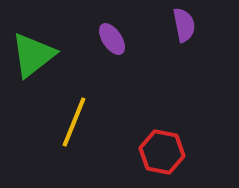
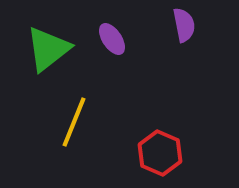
green triangle: moved 15 px right, 6 px up
red hexagon: moved 2 px left, 1 px down; rotated 12 degrees clockwise
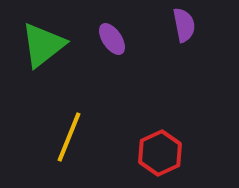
green triangle: moved 5 px left, 4 px up
yellow line: moved 5 px left, 15 px down
red hexagon: rotated 12 degrees clockwise
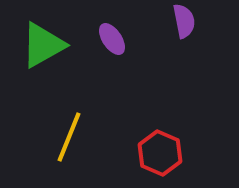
purple semicircle: moved 4 px up
green triangle: rotated 9 degrees clockwise
red hexagon: rotated 12 degrees counterclockwise
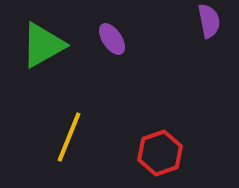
purple semicircle: moved 25 px right
red hexagon: rotated 18 degrees clockwise
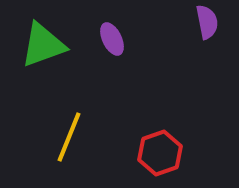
purple semicircle: moved 2 px left, 1 px down
purple ellipse: rotated 8 degrees clockwise
green triangle: rotated 9 degrees clockwise
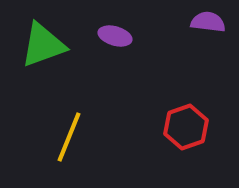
purple semicircle: moved 1 px right; rotated 72 degrees counterclockwise
purple ellipse: moved 3 px right, 3 px up; rotated 48 degrees counterclockwise
red hexagon: moved 26 px right, 26 px up
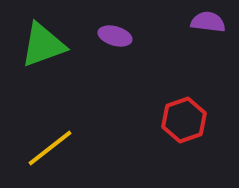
red hexagon: moved 2 px left, 7 px up
yellow line: moved 19 px left, 11 px down; rotated 30 degrees clockwise
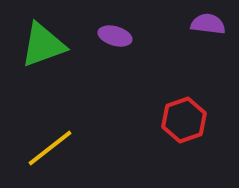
purple semicircle: moved 2 px down
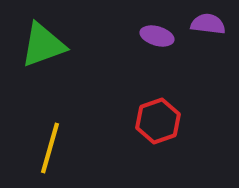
purple ellipse: moved 42 px right
red hexagon: moved 26 px left, 1 px down
yellow line: rotated 36 degrees counterclockwise
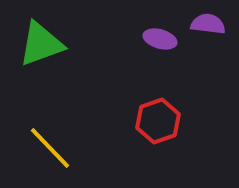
purple ellipse: moved 3 px right, 3 px down
green triangle: moved 2 px left, 1 px up
yellow line: rotated 60 degrees counterclockwise
